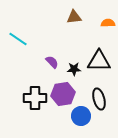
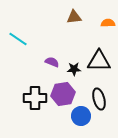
purple semicircle: rotated 24 degrees counterclockwise
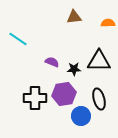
purple hexagon: moved 1 px right
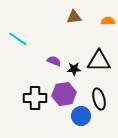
orange semicircle: moved 2 px up
purple semicircle: moved 2 px right, 1 px up
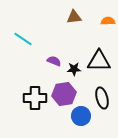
cyan line: moved 5 px right
black ellipse: moved 3 px right, 1 px up
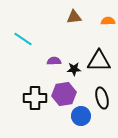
purple semicircle: rotated 24 degrees counterclockwise
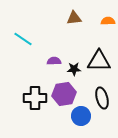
brown triangle: moved 1 px down
